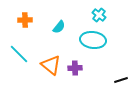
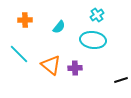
cyan cross: moved 2 px left; rotated 16 degrees clockwise
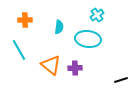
cyan semicircle: rotated 32 degrees counterclockwise
cyan ellipse: moved 5 px left, 1 px up
cyan line: moved 4 px up; rotated 15 degrees clockwise
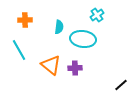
cyan ellipse: moved 5 px left
black line: moved 5 px down; rotated 24 degrees counterclockwise
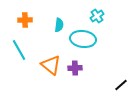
cyan cross: moved 1 px down
cyan semicircle: moved 2 px up
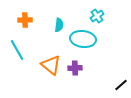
cyan line: moved 2 px left
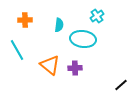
orange triangle: moved 1 px left
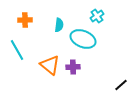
cyan ellipse: rotated 15 degrees clockwise
purple cross: moved 2 px left, 1 px up
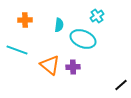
cyan line: rotated 40 degrees counterclockwise
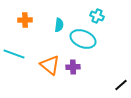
cyan cross: rotated 32 degrees counterclockwise
cyan line: moved 3 px left, 4 px down
